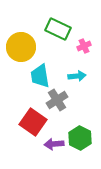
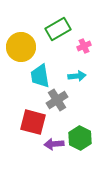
green rectangle: rotated 55 degrees counterclockwise
red square: rotated 20 degrees counterclockwise
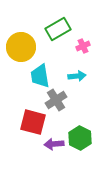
pink cross: moved 1 px left
gray cross: moved 1 px left
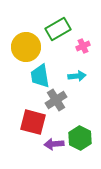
yellow circle: moved 5 px right
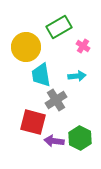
green rectangle: moved 1 px right, 2 px up
pink cross: rotated 32 degrees counterclockwise
cyan trapezoid: moved 1 px right, 1 px up
purple arrow: moved 3 px up; rotated 12 degrees clockwise
